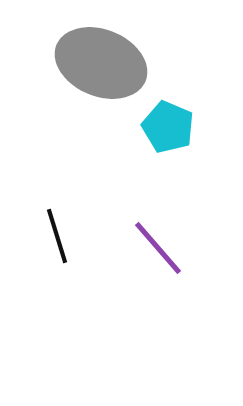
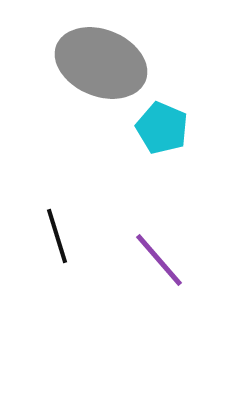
cyan pentagon: moved 6 px left, 1 px down
purple line: moved 1 px right, 12 px down
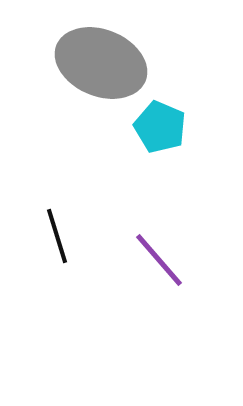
cyan pentagon: moved 2 px left, 1 px up
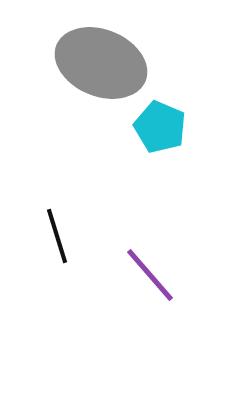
purple line: moved 9 px left, 15 px down
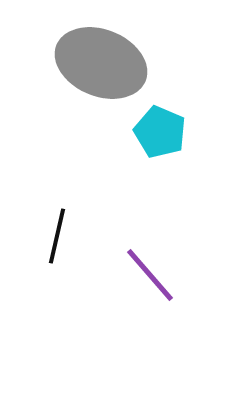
cyan pentagon: moved 5 px down
black line: rotated 30 degrees clockwise
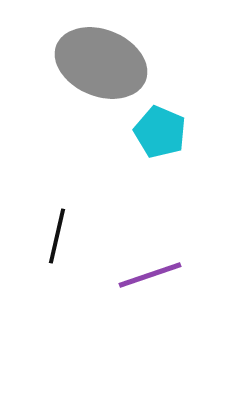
purple line: rotated 68 degrees counterclockwise
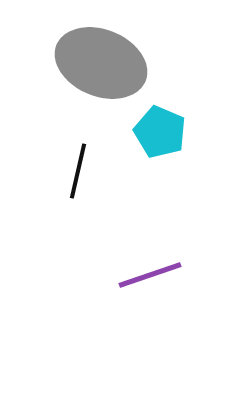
black line: moved 21 px right, 65 px up
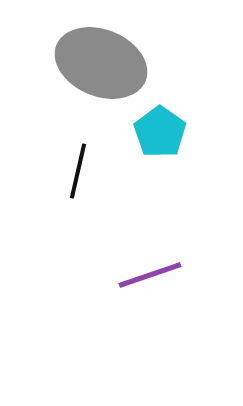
cyan pentagon: rotated 12 degrees clockwise
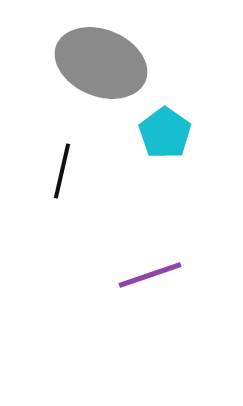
cyan pentagon: moved 5 px right, 1 px down
black line: moved 16 px left
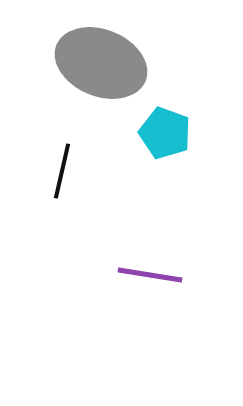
cyan pentagon: rotated 15 degrees counterclockwise
purple line: rotated 28 degrees clockwise
